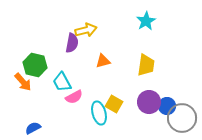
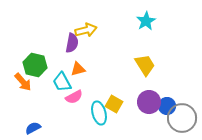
orange triangle: moved 25 px left, 8 px down
yellow trapezoid: moved 1 px left; rotated 40 degrees counterclockwise
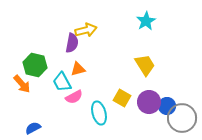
orange arrow: moved 1 px left, 2 px down
yellow square: moved 8 px right, 6 px up
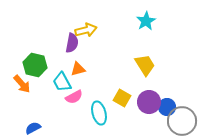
blue circle: moved 1 px down
gray circle: moved 3 px down
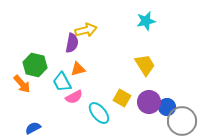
cyan star: rotated 18 degrees clockwise
cyan ellipse: rotated 25 degrees counterclockwise
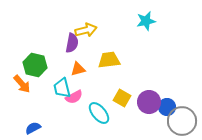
yellow trapezoid: moved 36 px left, 5 px up; rotated 65 degrees counterclockwise
cyan trapezoid: moved 6 px down; rotated 15 degrees clockwise
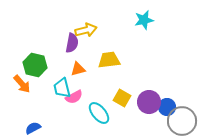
cyan star: moved 2 px left, 1 px up
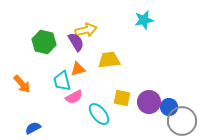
purple semicircle: moved 4 px right, 1 px up; rotated 42 degrees counterclockwise
green hexagon: moved 9 px right, 23 px up
cyan trapezoid: moved 7 px up
yellow square: rotated 18 degrees counterclockwise
blue circle: moved 2 px right
cyan ellipse: moved 1 px down
